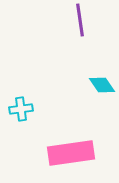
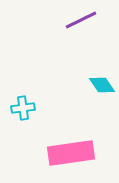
purple line: moved 1 px right; rotated 72 degrees clockwise
cyan cross: moved 2 px right, 1 px up
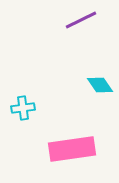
cyan diamond: moved 2 px left
pink rectangle: moved 1 px right, 4 px up
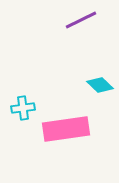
cyan diamond: rotated 12 degrees counterclockwise
pink rectangle: moved 6 px left, 20 px up
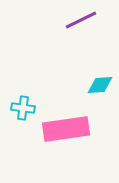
cyan diamond: rotated 48 degrees counterclockwise
cyan cross: rotated 15 degrees clockwise
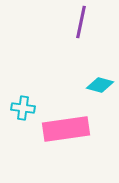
purple line: moved 2 px down; rotated 52 degrees counterclockwise
cyan diamond: rotated 20 degrees clockwise
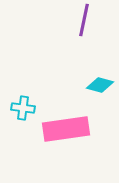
purple line: moved 3 px right, 2 px up
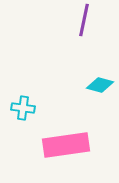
pink rectangle: moved 16 px down
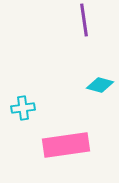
purple line: rotated 20 degrees counterclockwise
cyan cross: rotated 15 degrees counterclockwise
